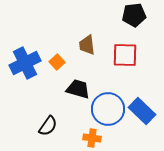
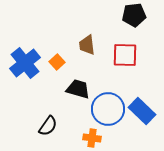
blue cross: rotated 12 degrees counterclockwise
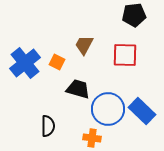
brown trapezoid: moved 3 px left; rotated 35 degrees clockwise
orange square: rotated 21 degrees counterclockwise
black semicircle: rotated 35 degrees counterclockwise
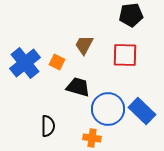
black pentagon: moved 3 px left
black trapezoid: moved 2 px up
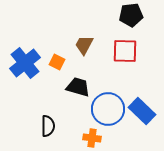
red square: moved 4 px up
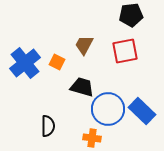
red square: rotated 12 degrees counterclockwise
black trapezoid: moved 4 px right
